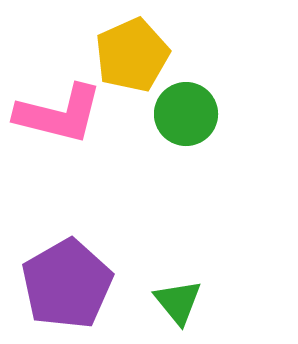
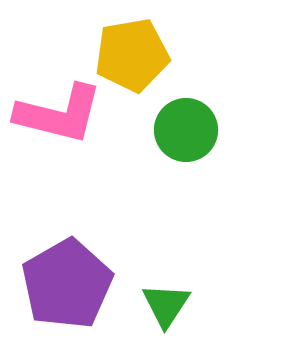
yellow pentagon: rotated 14 degrees clockwise
green circle: moved 16 px down
green triangle: moved 12 px left, 3 px down; rotated 12 degrees clockwise
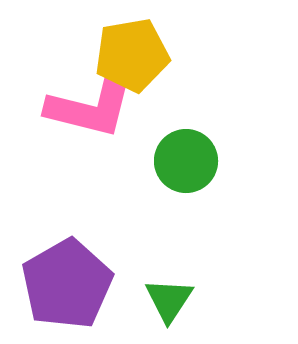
pink L-shape: moved 31 px right, 6 px up
green circle: moved 31 px down
green triangle: moved 3 px right, 5 px up
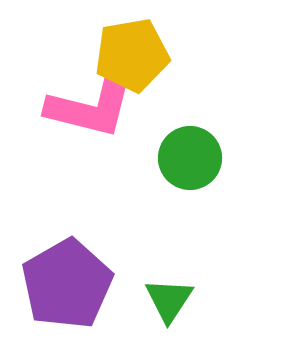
green circle: moved 4 px right, 3 px up
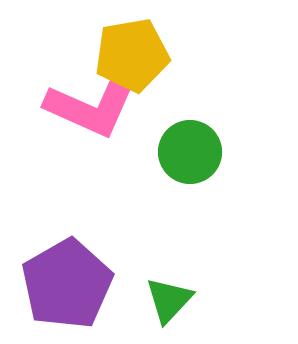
pink L-shape: rotated 10 degrees clockwise
green circle: moved 6 px up
green triangle: rotated 10 degrees clockwise
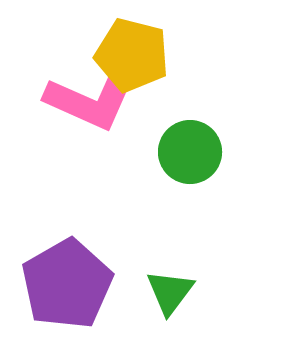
yellow pentagon: rotated 24 degrees clockwise
pink L-shape: moved 7 px up
green triangle: moved 1 px right, 8 px up; rotated 6 degrees counterclockwise
